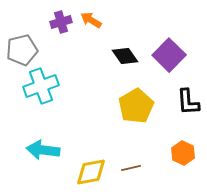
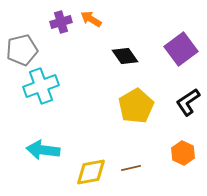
orange arrow: moved 1 px up
purple square: moved 12 px right, 6 px up; rotated 8 degrees clockwise
black L-shape: rotated 60 degrees clockwise
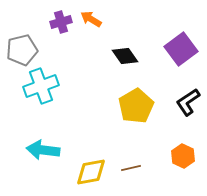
orange hexagon: moved 3 px down
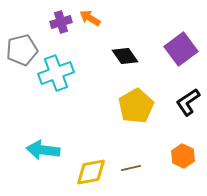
orange arrow: moved 1 px left, 1 px up
cyan cross: moved 15 px right, 13 px up
